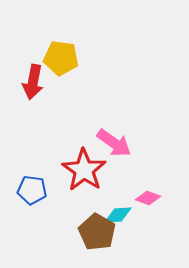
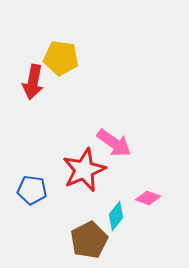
red star: rotated 15 degrees clockwise
cyan diamond: moved 2 px left, 1 px down; rotated 48 degrees counterclockwise
brown pentagon: moved 8 px left, 8 px down; rotated 15 degrees clockwise
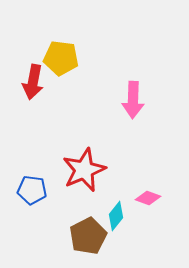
pink arrow: moved 19 px right, 43 px up; rotated 57 degrees clockwise
brown pentagon: moved 1 px left, 4 px up
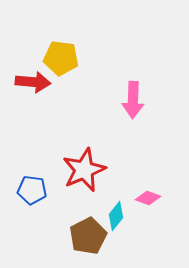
red arrow: rotated 96 degrees counterclockwise
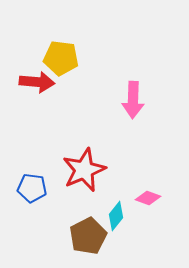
red arrow: moved 4 px right
blue pentagon: moved 2 px up
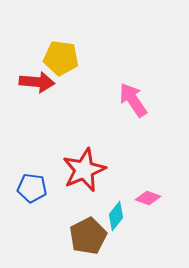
pink arrow: rotated 144 degrees clockwise
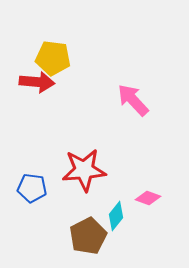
yellow pentagon: moved 8 px left
pink arrow: rotated 9 degrees counterclockwise
red star: rotated 18 degrees clockwise
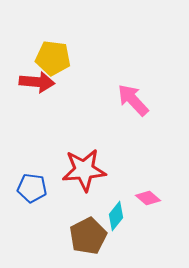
pink diamond: rotated 20 degrees clockwise
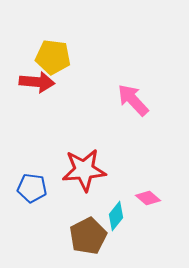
yellow pentagon: moved 1 px up
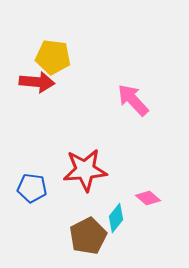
red star: moved 1 px right
cyan diamond: moved 2 px down
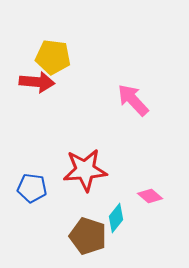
pink diamond: moved 2 px right, 2 px up
brown pentagon: rotated 27 degrees counterclockwise
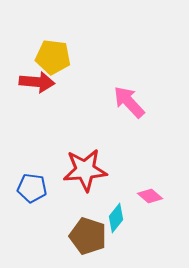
pink arrow: moved 4 px left, 2 px down
